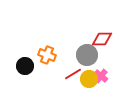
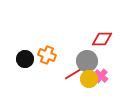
gray circle: moved 6 px down
black circle: moved 7 px up
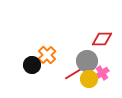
orange cross: rotated 24 degrees clockwise
black circle: moved 7 px right, 6 px down
pink cross: moved 1 px right, 3 px up; rotated 16 degrees clockwise
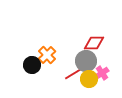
red diamond: moved 8 px left, 4 px down
gray circle: moved 1 px left
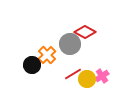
red diamond: moved 9 px left, 11 px up; rotated 30 degrees clockwise
gray circle: moved 16 px left, 17 px up
pink cross: moved 3 px down
yellow circle: moved 2 px left
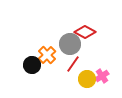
red line: moved 10 px up; rotated 24 degrees counterclockwise
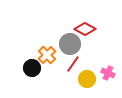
red diamond: moved 3 px up
black circle: moved 3 px down
pink cross: moved 6 px right, 3 px up; rotated 32 degrees counterclockwise
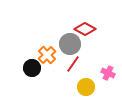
yellow circle: moved 1 px left, 8 px down
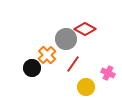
gray circle: moved 4 px left, 5 px up
